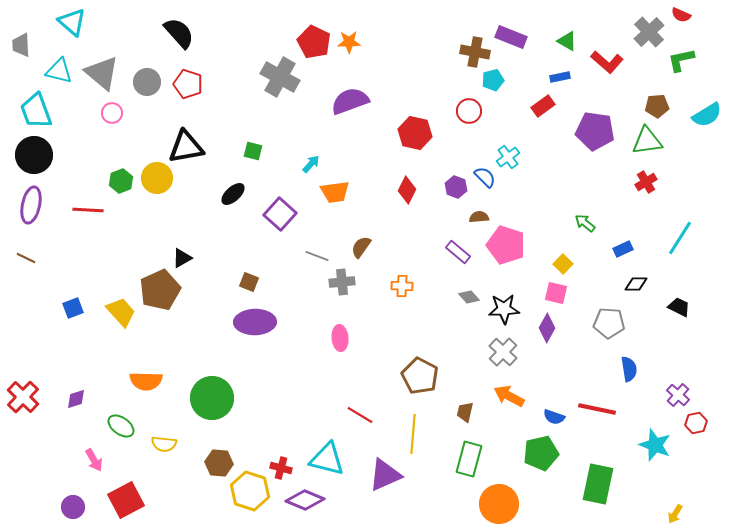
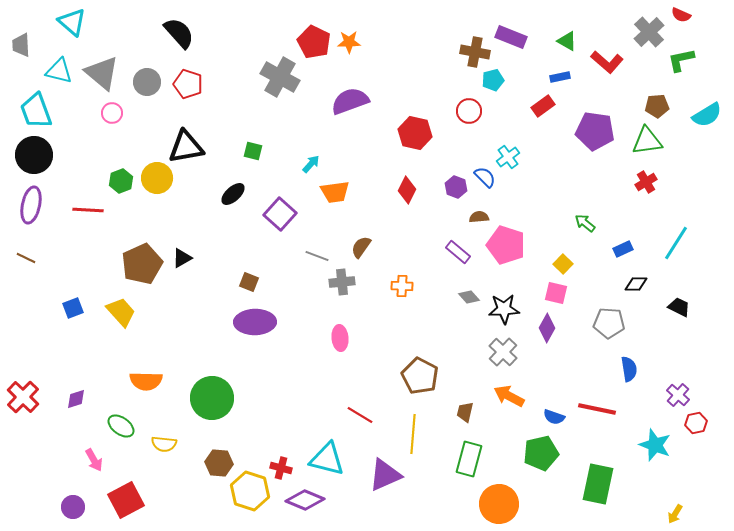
cyan line at (680, 238): moved 4 px left, 5 px down
brown pentagon at (160, 290): moved 18 px left, 26 px up
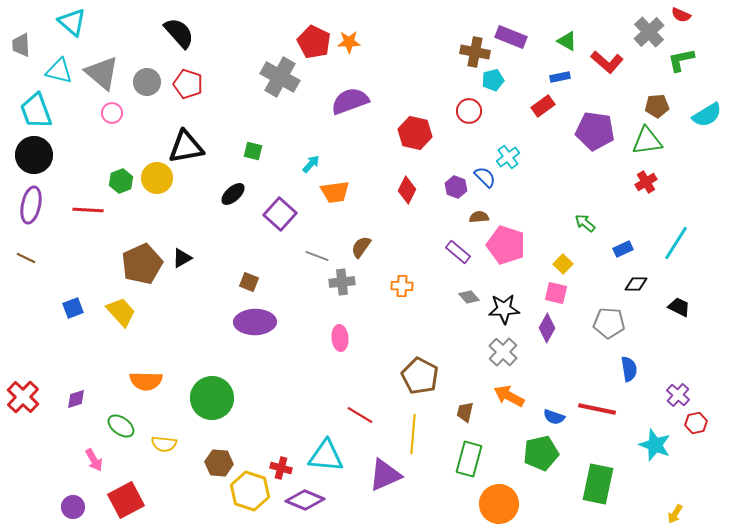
cyan triangle at (327, 459): moved 1 px left, 3 px up; rotated 9 degrees counterclockwise
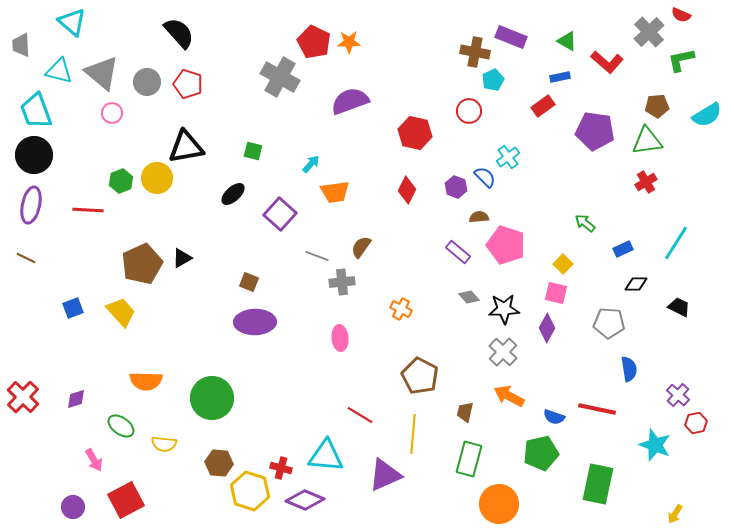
cyan pentagon at (493, 80): rotated 10 degrees counterclockwise
orange cross at (402, 286): moved 1 px left, 23 px down; rotated 25 degrees clockwise
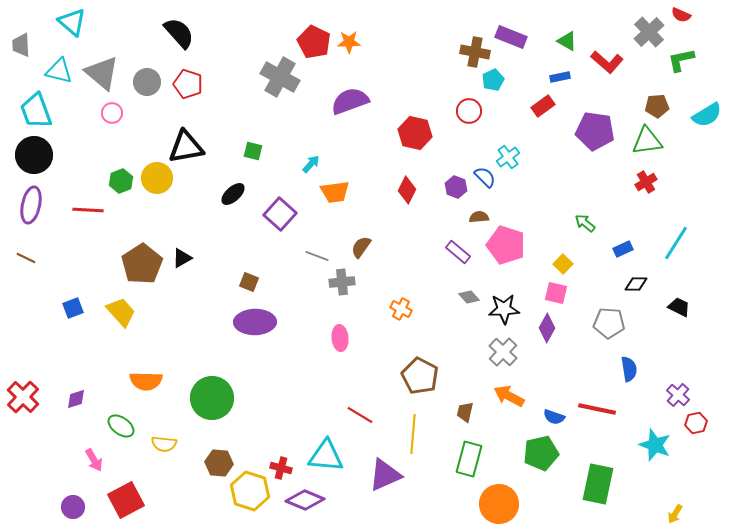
brown pentagon at (142, 264): rotated 9 degrees counterclockwise
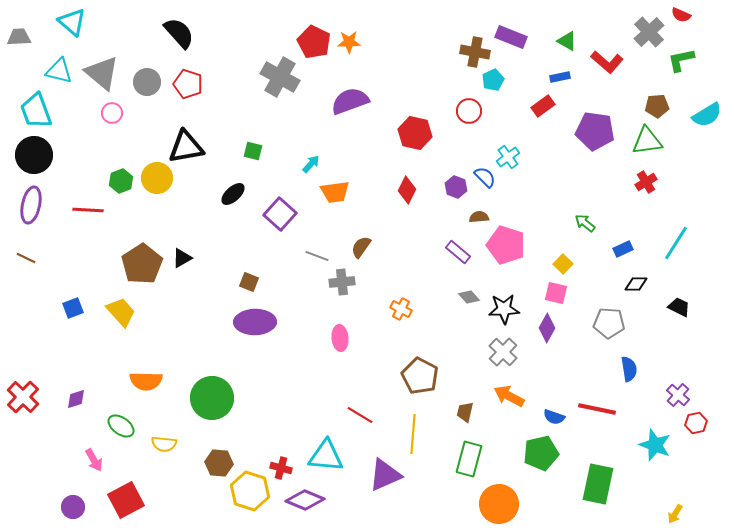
gray trapezoid at (21, 45): moved 2 px left, 8 px up; rotated 90 degrees clockwise
